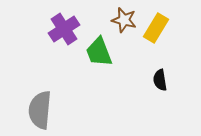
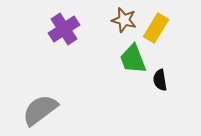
green trapezoid: moved 34 px right, 7 px down
gray semicircle: rotated 48 degrees clockwise
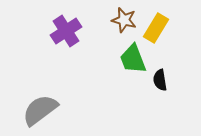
purple cross: moved 2 px right, 2 px down
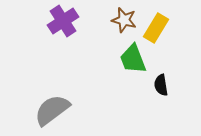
purple cross: moved 3 px left, 10 px up
black semicircle: moved 1 px right, 5 px down
gray semicircle: moved 12 px right
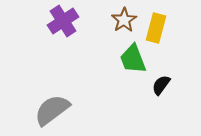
brown star: rotated 25 degrees clockwise
yellow rectangle: rotated 16 degrees counterclockwise
black semicircle: rotated 45 degrees clockwise
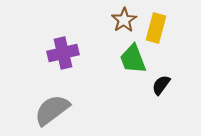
purple cross: moved 32 px down; rotated 20 degrees clockwise
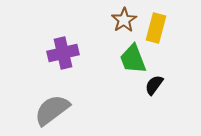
black semicircle: moved 7 px left
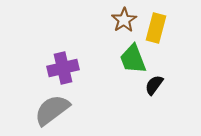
purple cross: moved 15 px down
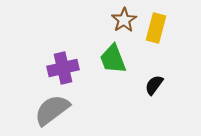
green trapezoid: moved 20 px left
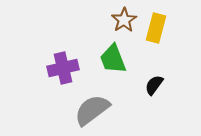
gray semicircle: moved 40 px right
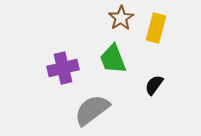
brown star: moved 3 px left, 2 px up
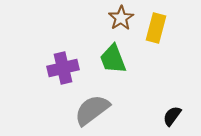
black semicircle: moved 18 px right, 31 px down
